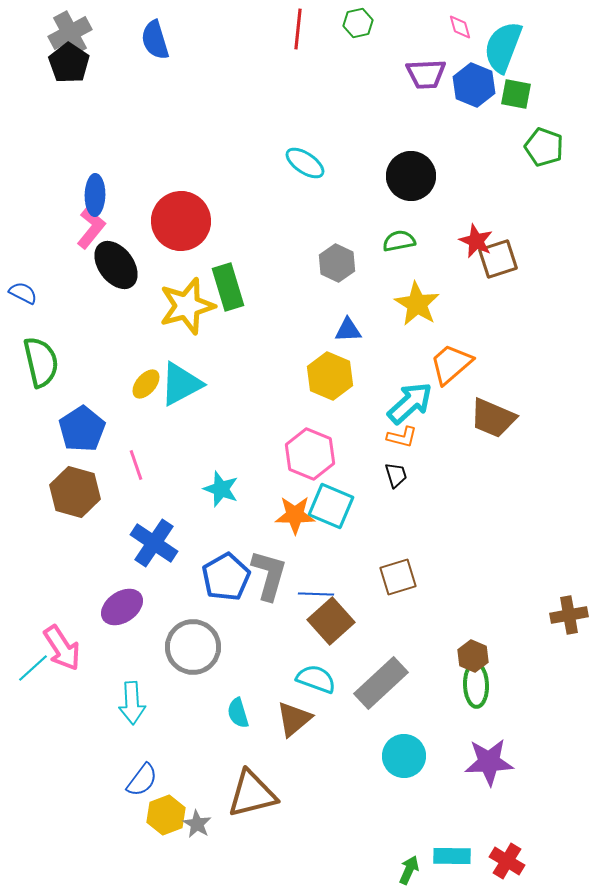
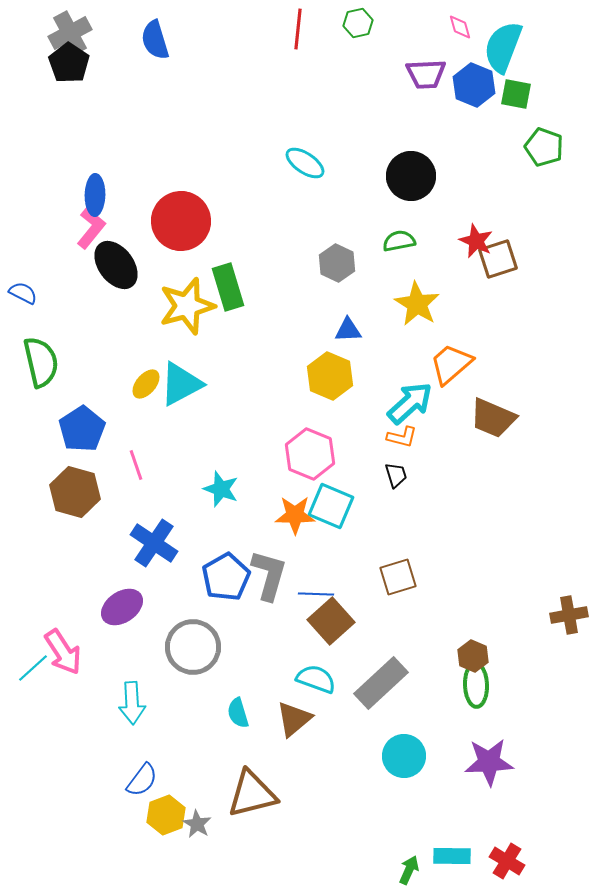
pink arrow at (62, 648): moved 1 px right, 4 px down
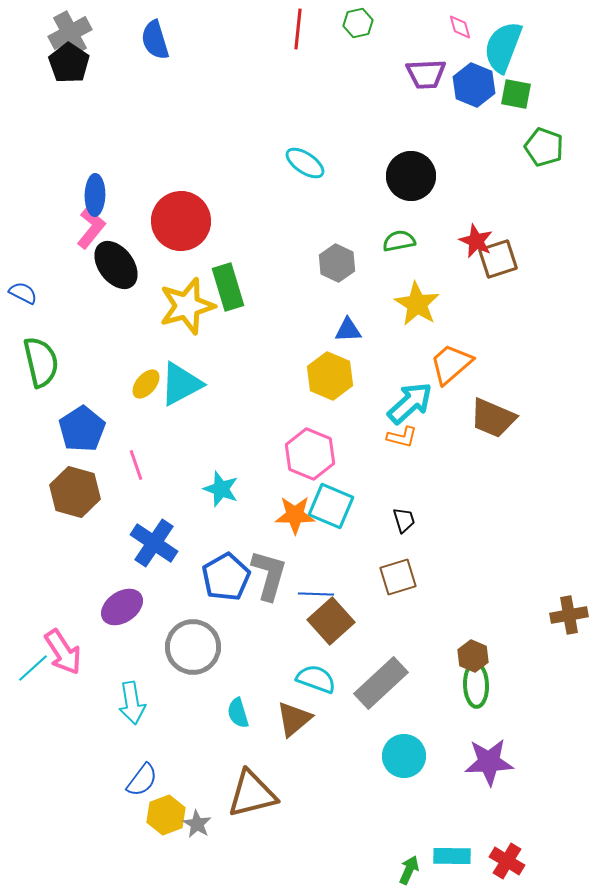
black trapezoid at (396, 475): moved 8 px right, 45 px down
cyan arrow at (132, 703): rotated 6 degrees counterclockwise
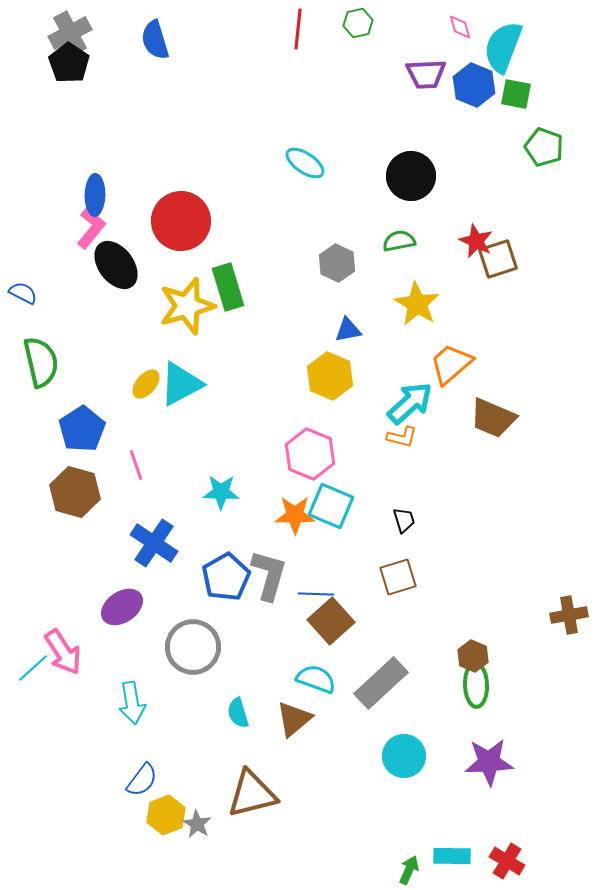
blue triangle at (348, 330): rotated 8 degrees counterclockwise
cyan star at (221, 489): moved 3 px down; rotated 18 degrees counterclockwise
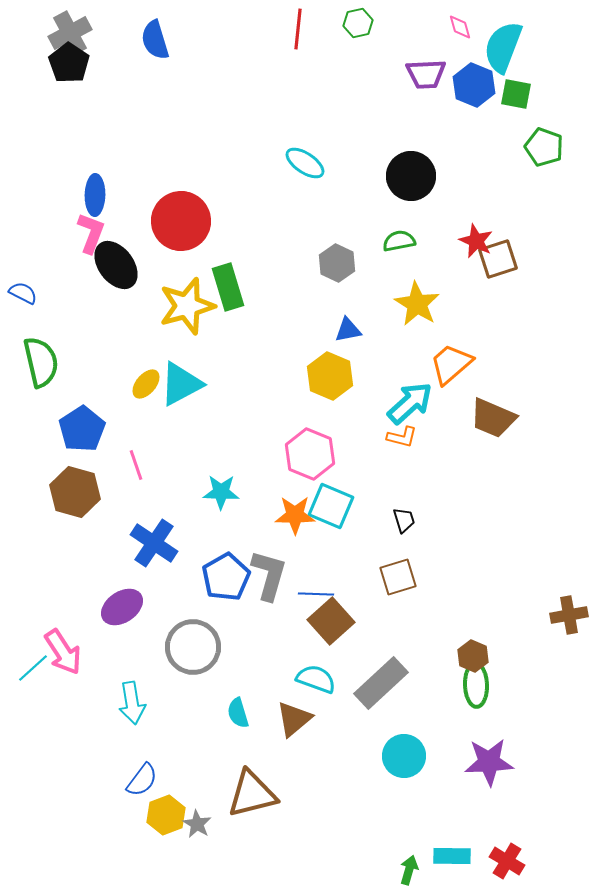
pink L-shape at (91, 228): moved 5 px down; rotated 18 degrees counterclockwise
green arrow at (409, 870): rotated 8 degrees counterclockwise
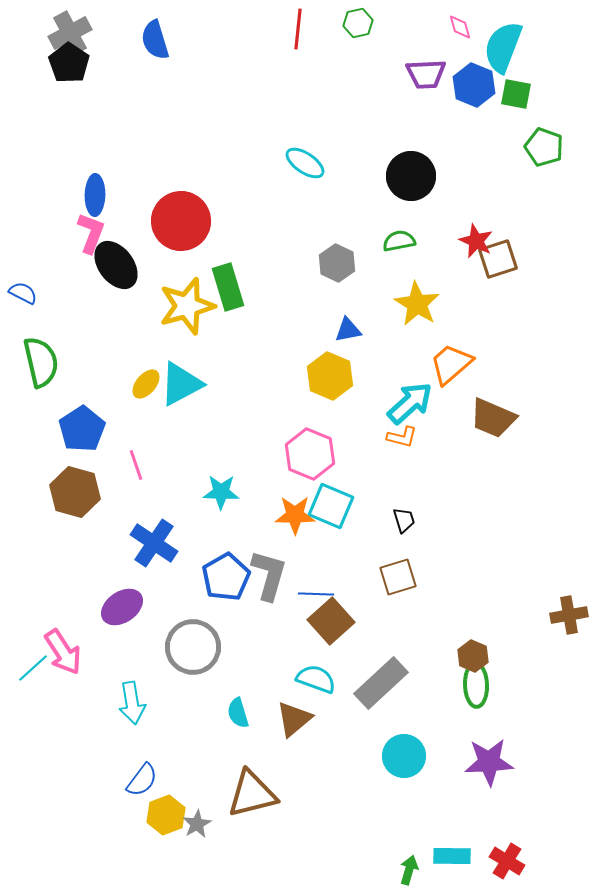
gray star at (197, 824): rotated 12 degrees clockwise
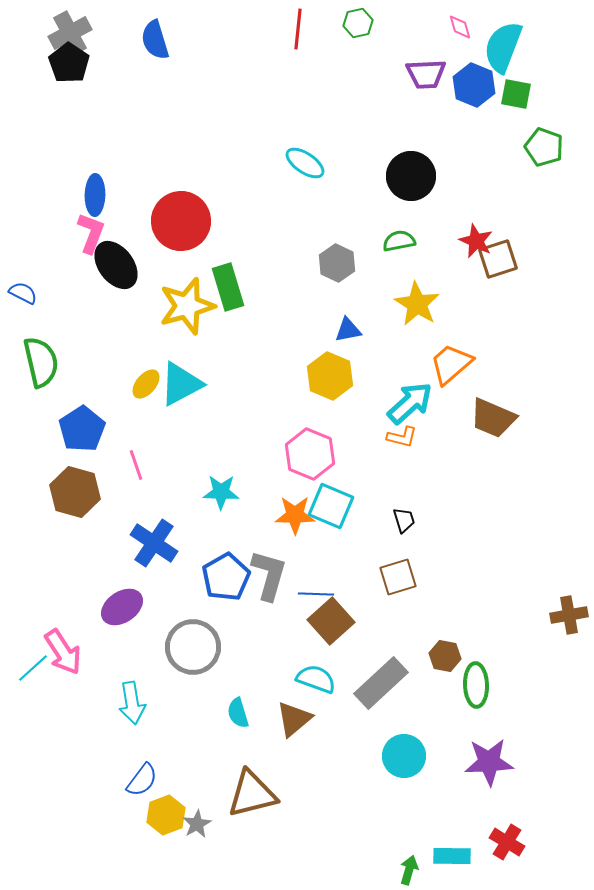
brown hexagon at (473, 656): moved 28 px left; rotated 12 degrees counterclockwise
red cross at (507, 861): moved 19 px up
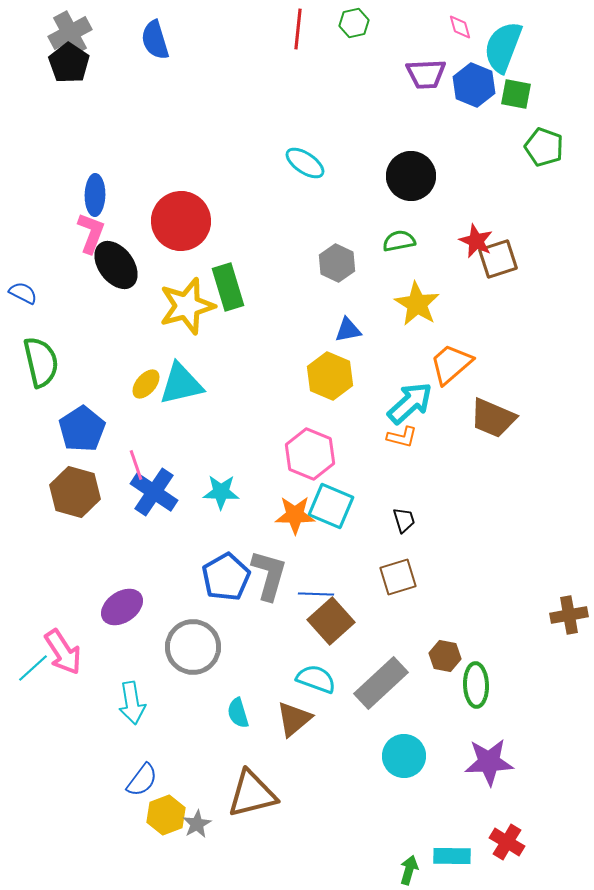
green hexagon at (358, 23): moved 4 px left
cyan triangle at (181, 384): rotated 15 degrees clockwise
blue cross at (154, 543): moved 51 px up
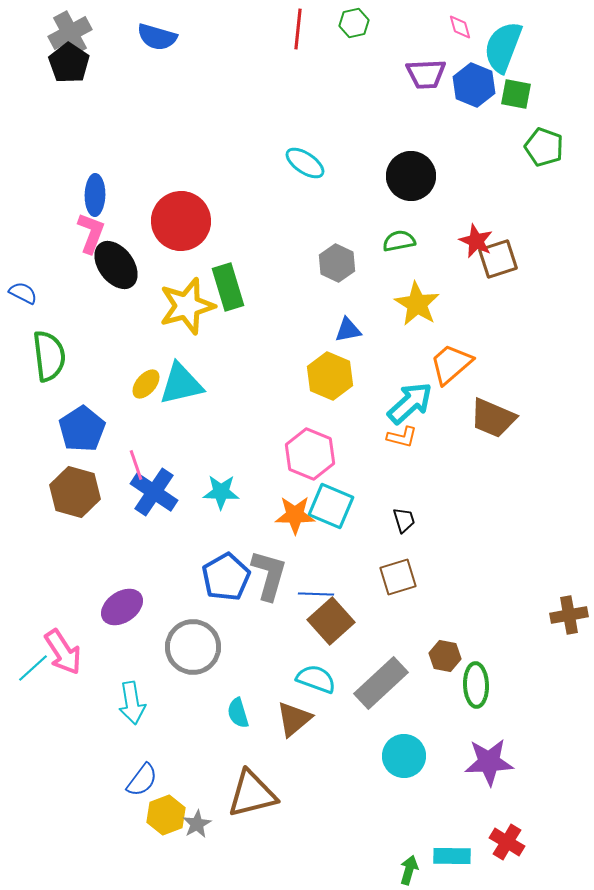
blue semicircle at (155, 40): moved 2 px right, 3 px up; rotated 57 degrees counterclockwise
green semicircle at (41, 362): moved 8 px right, 6 px up; rotated 6 degrees clockwise
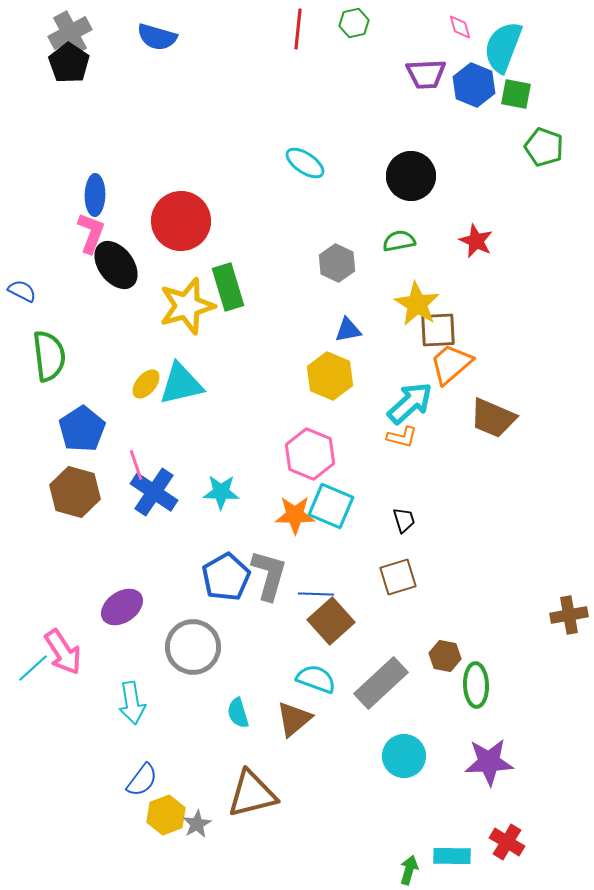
brown square at (498, 259): moved 60 px left, 71 px down; rotated 15 degrees clockwise
blue semicircle at (23, 293): moved 1 px left, 2 px up
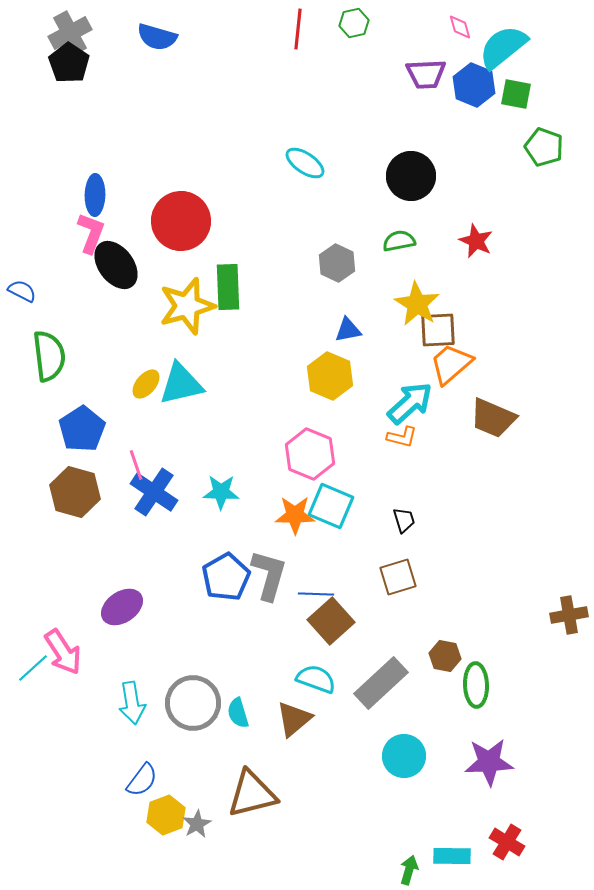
cyan semicircle at (503, 47): rotated 30 degrees clockwise
green rectangle at (228, 287): rotated 15 degrees clockwise
gray circle at (193, 647): moved 56 px down
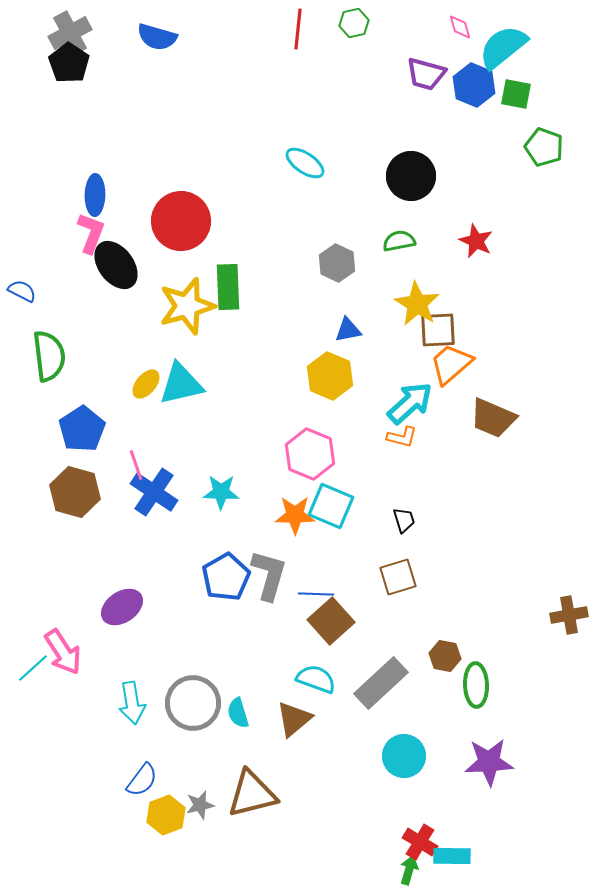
purple trapezoid at (426, 74): rotated 18 degrees clockwise
gray star at (197, 824): moved 3 px right, 19 px up; rotated 16 degrees clockwise
red cross at (507, 842): moved 87 px left
